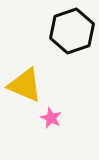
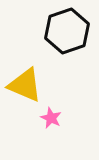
black hexagon: moved 5 px left
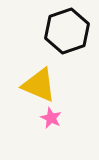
yellow triangle: moved 14 px right
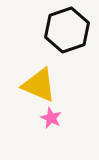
black hexagon: moved 1 px up
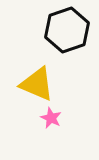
yellow triangle: moved 2 px left, 1 px up
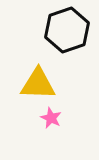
yellow triangle: moved 1 px right; rotated 21 degrees counterclockwise
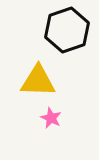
yellow triangle: moved 3 px up
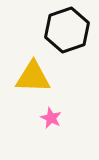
yellow triangle: moved 5 px left, 4 px up
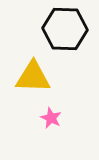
black hexagon: moved 2 px left, 1 px up; rotated 21 degrees clockwise
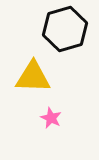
black hexagon: rotated 18 degrees counterclockwise
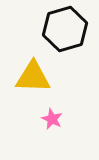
pink star: moved 1 px right, 1 px down
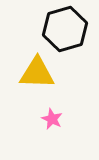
yellow triangle: moved 4 px right, 4 px up
